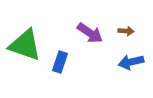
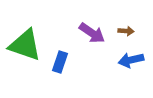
purple arrow: moved 2 px right
blue arrow: moved 2 px up
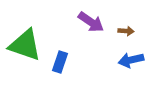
purple arrow: moved 1 px left, 11 px up
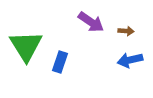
green triangle: moved 1 px right, 1 px down; rotated 39 degrees clockwise
blue arrow: moved 1 px left
